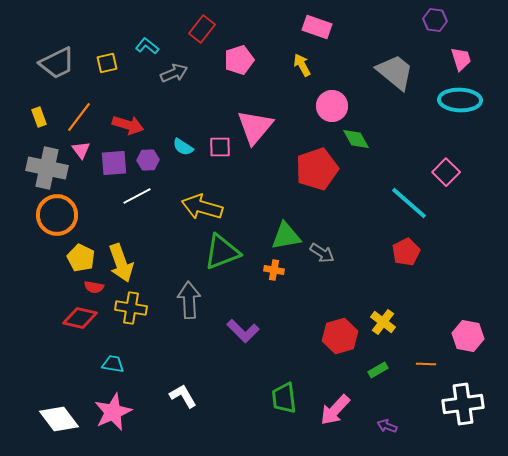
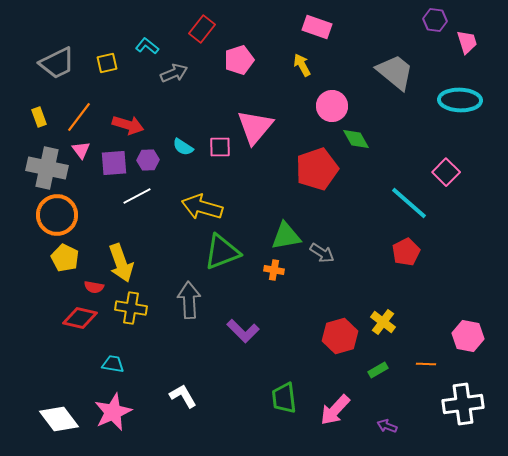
pink trapezoid at (461, 59): moved 6 px right, 17 px up
yellow pentagon at (81, 258): moved 16 px left
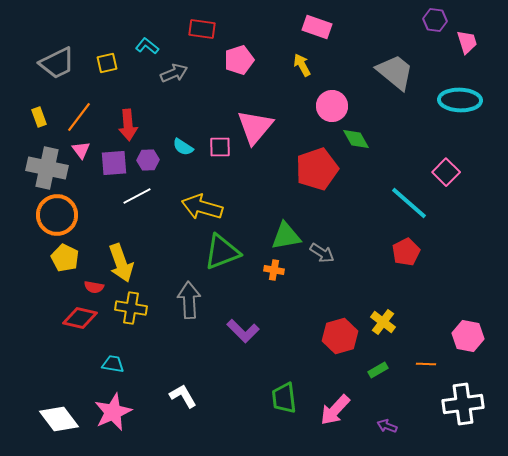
red rectangle at (202, 29): rotated 60 degrees clockwise
red arrow at (128, 125): rotated 68 degrees clockwise
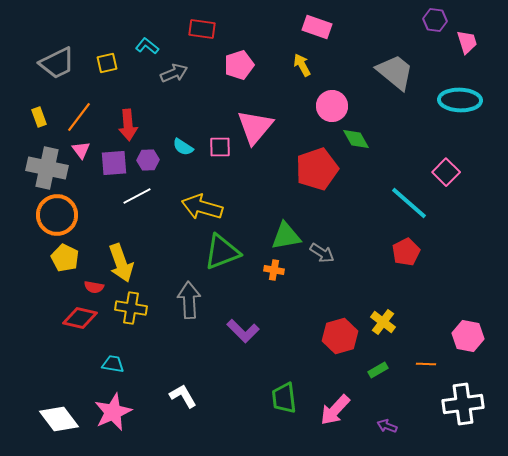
pink pentagon at (239, 60): moved 5 px down
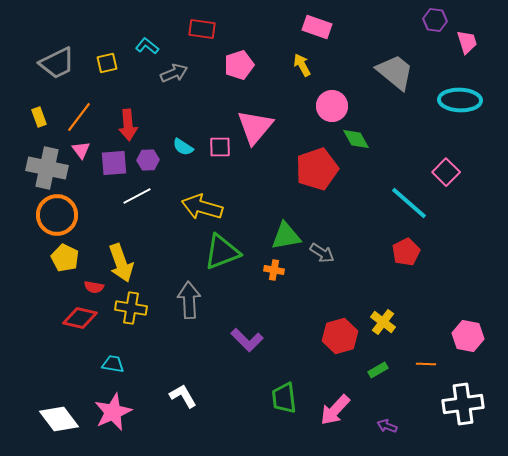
purple L-shape at (243, 331): moved 4 px right, 9 px down
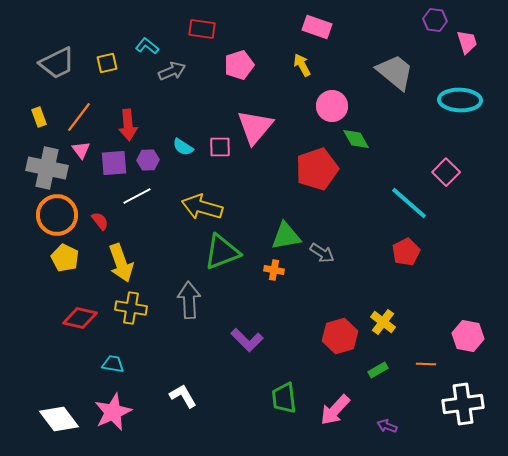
gray arrow at (174, 73): moved 2 px left, 2 px up
red semicircle at (94, 287): moved 6 px right, 66 px up; rotated 138 degrees counterclockwise
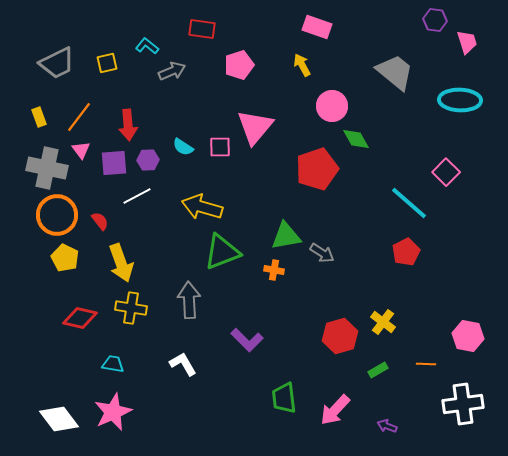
white L-shape at (183, 396): moved 32 px up
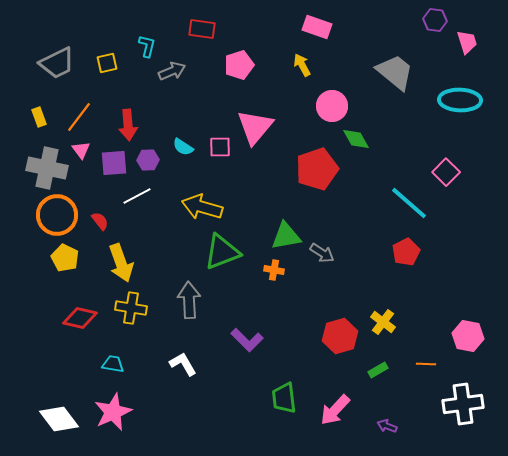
cyan L-shape at (147, 46): rotated 65 degrees clockwise
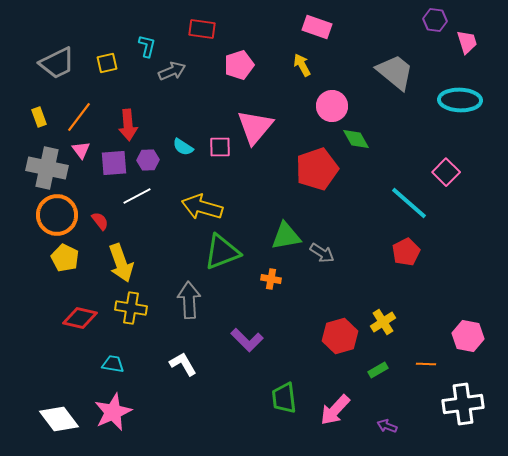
orange cross at (274, 270): moved 3 px left, 9 px down
yellow cross at (383, 322): rotated 20 degrees clockwise
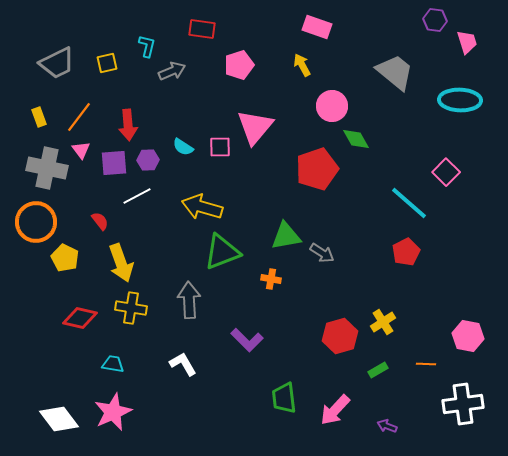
orange circle at (57, 215): moved 21 px left, 7 px down
